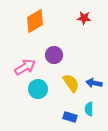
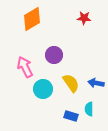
orange diamond: moved 3 px left, 2 px up
pink arrow: rotated 85 degrees counterclockwise
blue arrow: moved 2 px right
cyan circle: moved 5 px right
blue rectangle: moved 1 px right, 1 px up
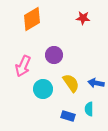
red star: moved 1 px left
pink arrow: moved 2 px left, 1 px up; rotated 130 degrees counterclockwise
blue rectangle: moved 3 px left
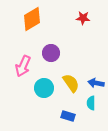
purple circle: moved 3 px left, 2 px up
cyan circle: moved 1 px right, 1 px up
cyan semicircle: moved 2 px right, 6 px up
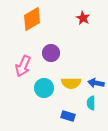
red star: rotated 24 degrees clockwise
yellow semicircle: rotated 126 degrees clockwise
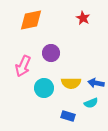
orange diamond: moved 1 px left, 1 px down; rotated 20 degrees clockwise
cyan semicircle: rotated 112 degrees counterclockwise
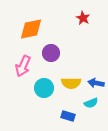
orange diamond: moved 9 px down
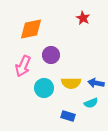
purple circle: moved 2 px down
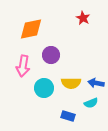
pink arrow: rotated 15 degrees counterclockwise
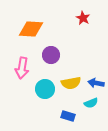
orange diamond: rotated 15 degrees clockwise
pink arrow: moved 1 px left, 2 px down
yellow semicircle: rotated 12 degrees counterclockwise
cyan circle: moved 1 px right, 1 px down
